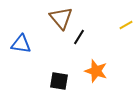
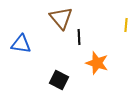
yellow line: rotated 56 degrees counterclockwise
black line: rotated 35 degrees counterclockwise
orange star: moved 1 px right, 8 px up
black square: moved 1 px up; rotated 18 degrees clockwise
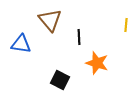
brown triangle: moved 11 px left, 2 px down
black square: moved 1 px right
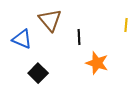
blue triangle: moved 1 px right, 5 px up; rotated 15 degrees clockwise
black square: moved 22 px left, 7 px up; rotated 18 degrees clockwise
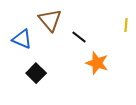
black line: rotated 49 degrees counterclockwise
black square: moved 2 px left
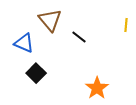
blue triangle: moved 2 px right, 4 px down
orange star: moved 25 px down; rotated 20 degrees clockwise
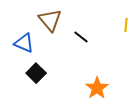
black line: moved 2 px right
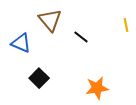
yellow line: rotated 16 degrees counterclockwise
blue triangle: moved 3 px left
black square: moved 3 px right, 5 px down
orange star: rotated 25 degrees clockwise
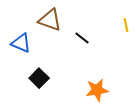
brown triangle: rotated 30 degrees counterclockwise
black line: moved 1 px right, 1 px down
orange star: moved 2 px down
